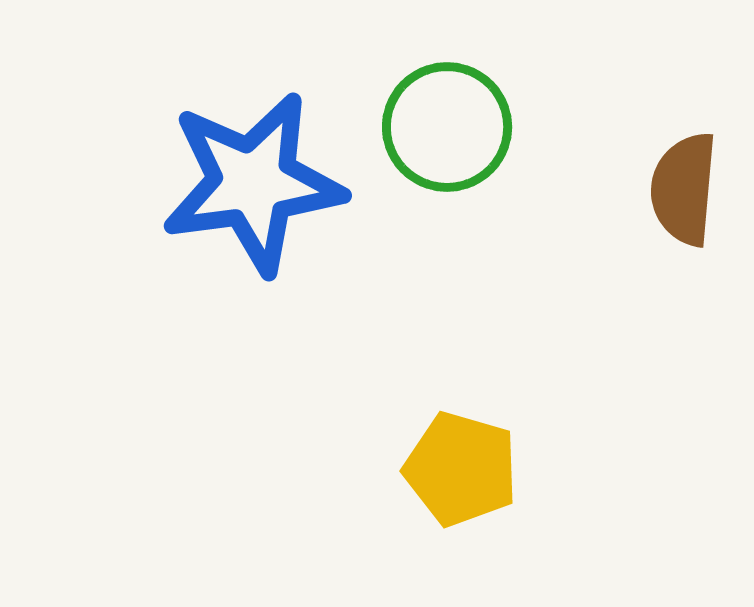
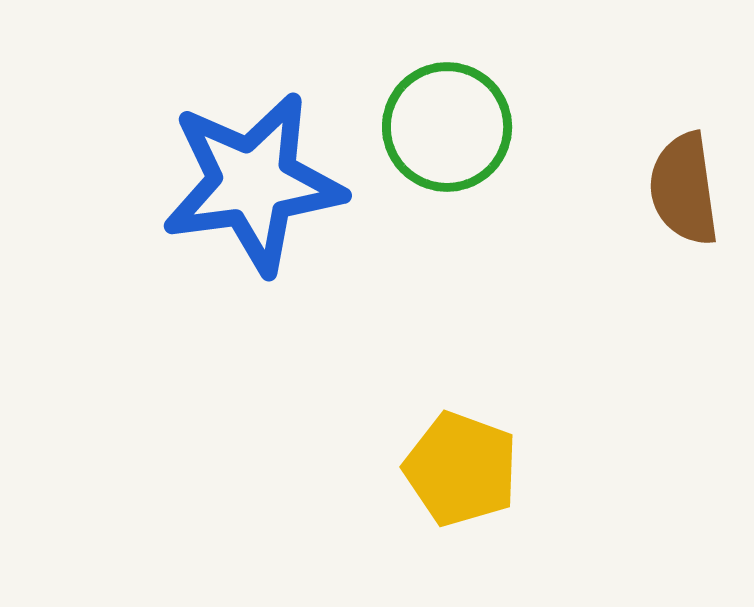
brown semicircle: rotated 13 degrees counterclockwise
yellow pentagon: rotated 4 degrees clockwise
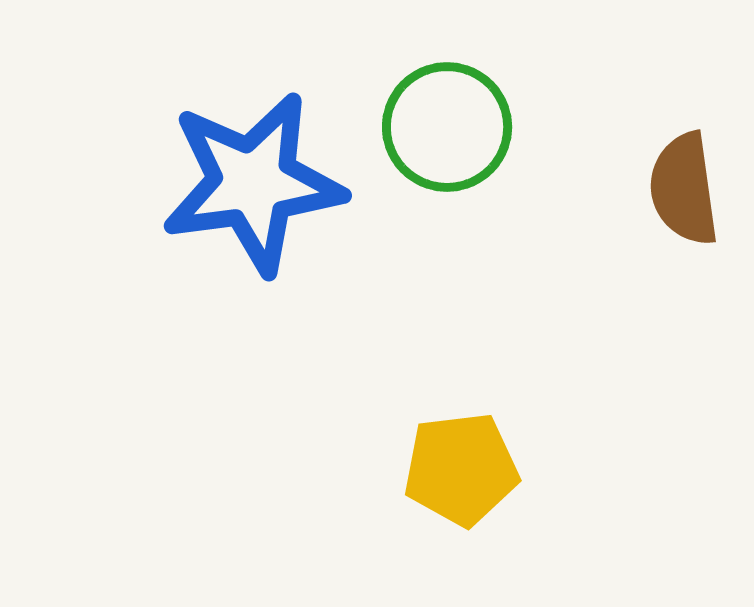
yellow pentagon: rotated 27 degrees counterclockwise
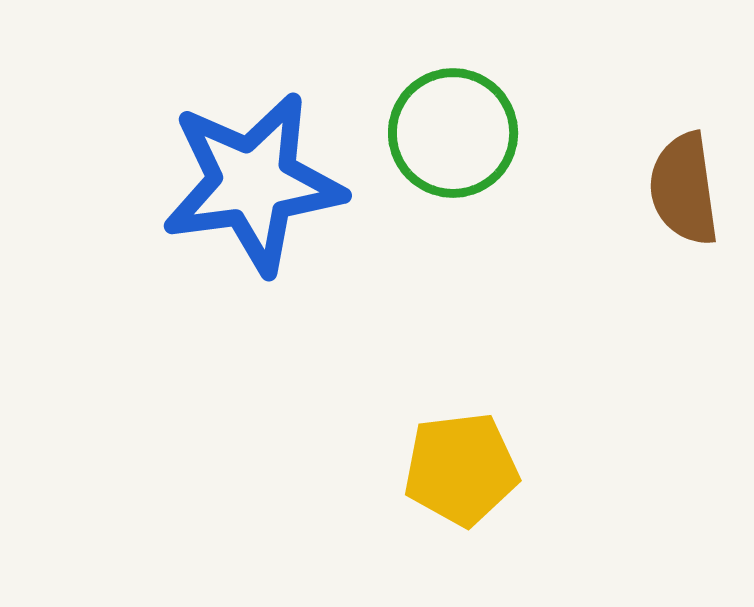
green circle: moved 6 px right, 6 px down
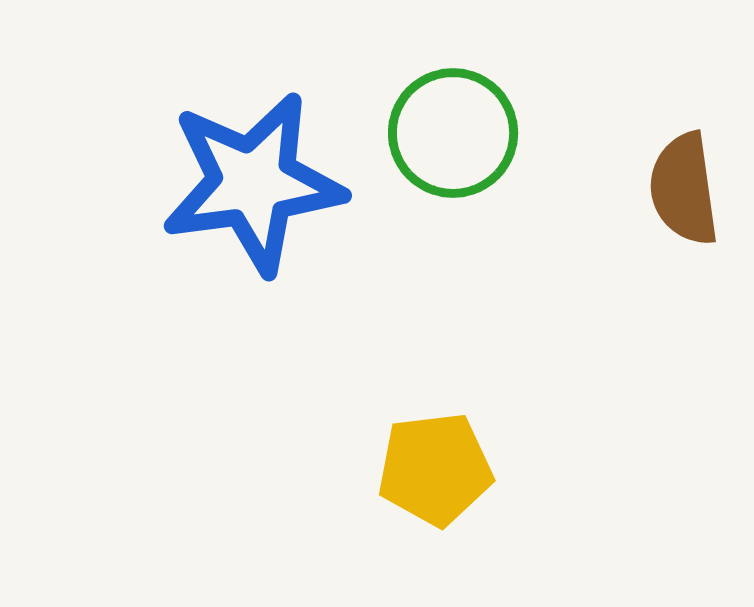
yellow pentagon: moved 26 px left
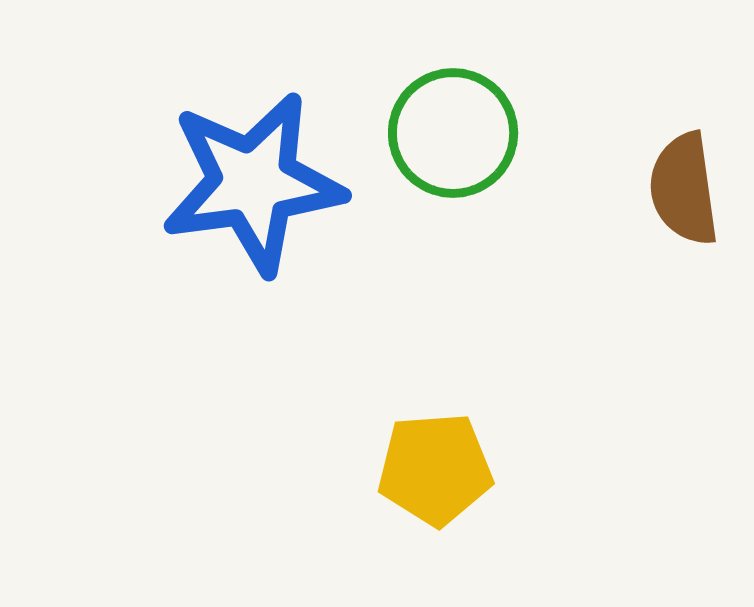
yellow pentagon: rotated 3 degrees clockwise
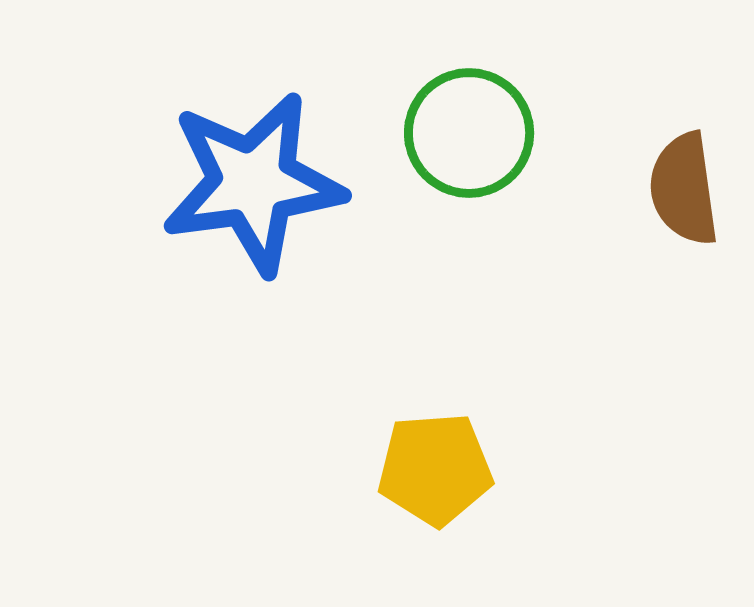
green circle: moved 16 px right
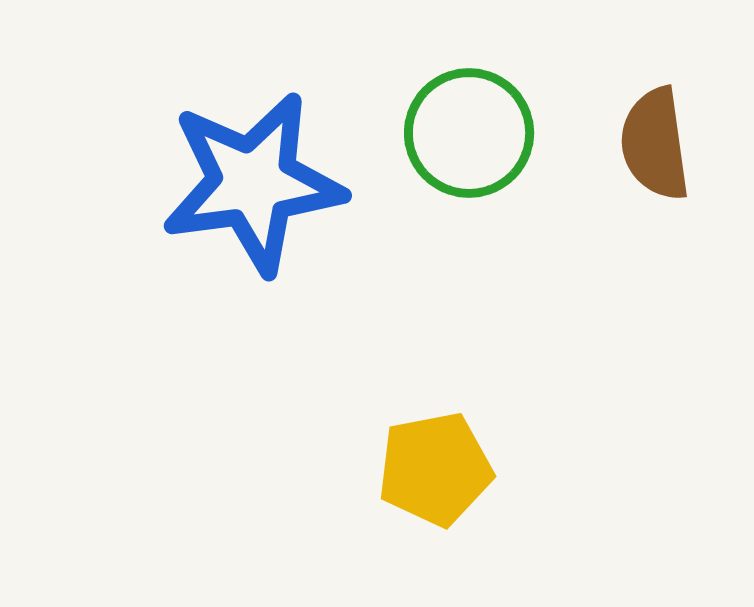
brown semicircle: moved 29 px left, 45 px up
yellow pentagon: rotated 7 degrees counterclockwise
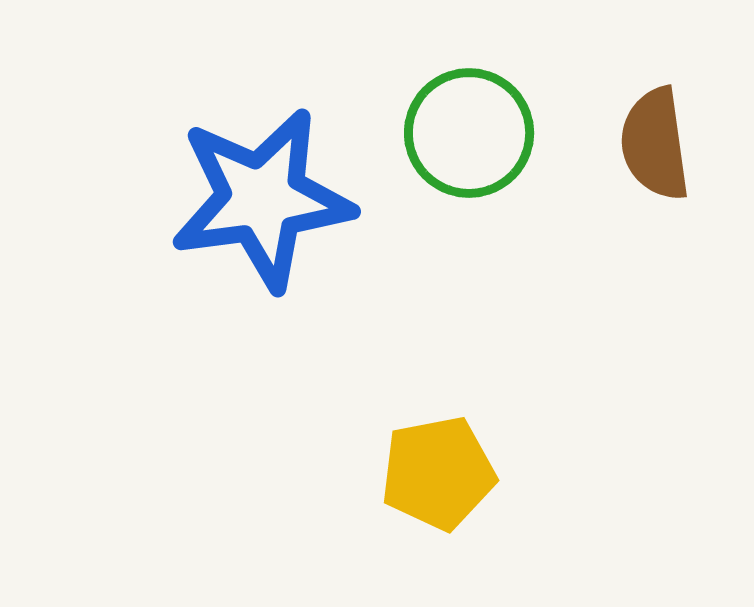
blue star: moved 9 px right, 16 px down
yellow pentagon: moved 3 px right, 4 px down
